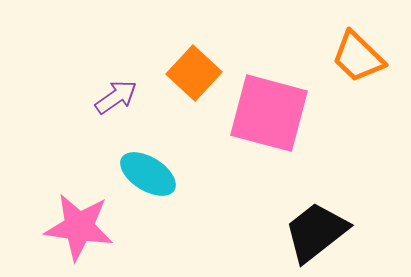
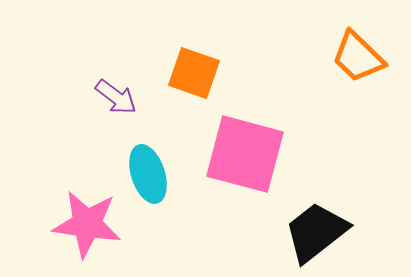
orange square: rotated 24 degrees counterclockwise
purple arrow: rotated 72 degrees clockwise
pink square: moved 24 px left, 41 px down
cyan ellipse: rotated 40 degrees clockwise
pink star: moved 8 px right, 3 px up
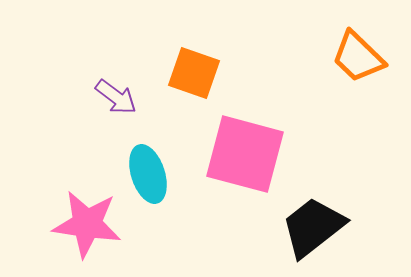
black trapezoid: moved 3 px left, 5 px up
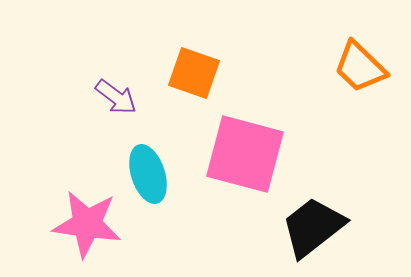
orange trapezoid: moved 2 px right, 10 px down
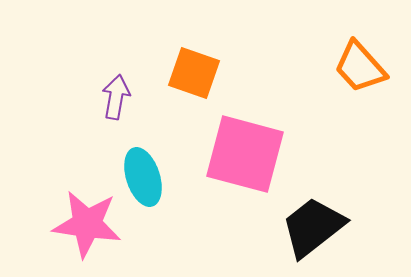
orange trapezoid: rotated 4 degrees clockwise
purple arrow: rotated 117 degrees counterclockwise
cyan ellipse: moved 5 px left, 3 px down
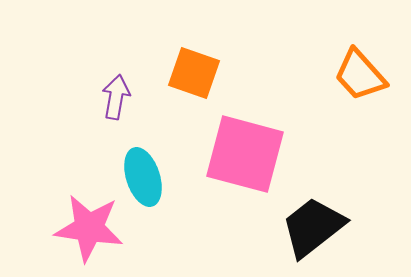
orange trapezoid: moved 8 px down
pink star: moved 2 px right, 4 px down
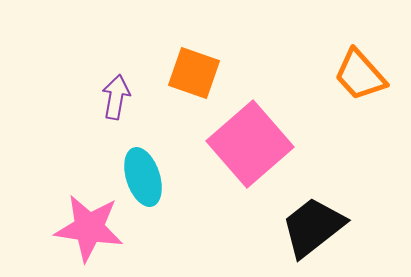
pink square: moved 5 px right, 10 px up; rotated 34 degrees clockwise
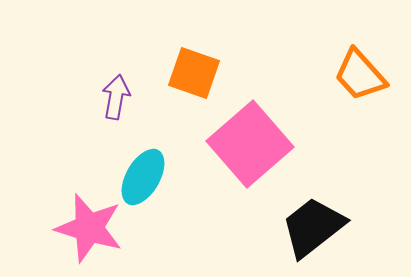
cyan ellipse: rotated 48 degrees clockwise
pink star: rotated 8 degrees clockwise
